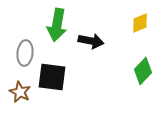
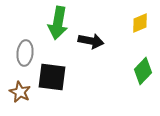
green arrow: moved 1 px right, 2 px up
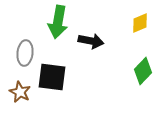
green arrow: moved 1 px up
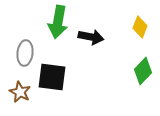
yellow diamond: moved 4 px down; rotated 45 degrees counterclockwise
black arrow: moved 4 px up
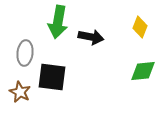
green diamond: rotated 40 degrees clockwise
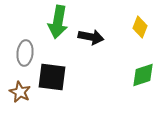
green diamond: moved 4 px down; rotated 12 degrees counterclockwise
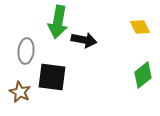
yellow diamond: rotated 50 degrees counterclockwise
black arrow: moved 7 px left, 3 px down
gray ellipse: moved 1 px right, 2 px up
green diamond: rotated 20 degrees counterclockwise
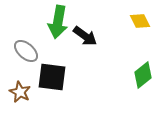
yellow diamond: moved 6 px up
black arrow: moved 1 px right, 4 px up; rotated 25 degrees clockwise
gray ellipse: rotated 55 degrees counterclockwise
